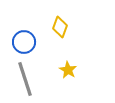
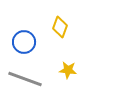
yellow star: rotated 24 degrees counterclockwise
gray line: rotated 52 degrees counterclockwise
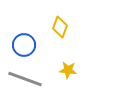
blue circle: moved 3 px down
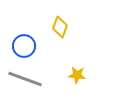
blue circle: moved 1 px down
yellow star: moved 9 px right, 5 px down
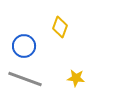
yellow star: moved 1 px left, 3 px down
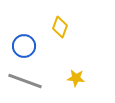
gray line: moved 2 px down
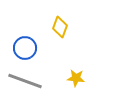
blue circle: moved 1 px right, 2 px down
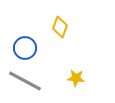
gray line: rotated 8 degrees clockwise
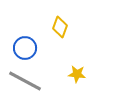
yellow star: moved 1 px right, 4 px up
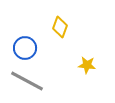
yellow star: moved 10 px right, 9 px up
gray line: moved 2 px right
